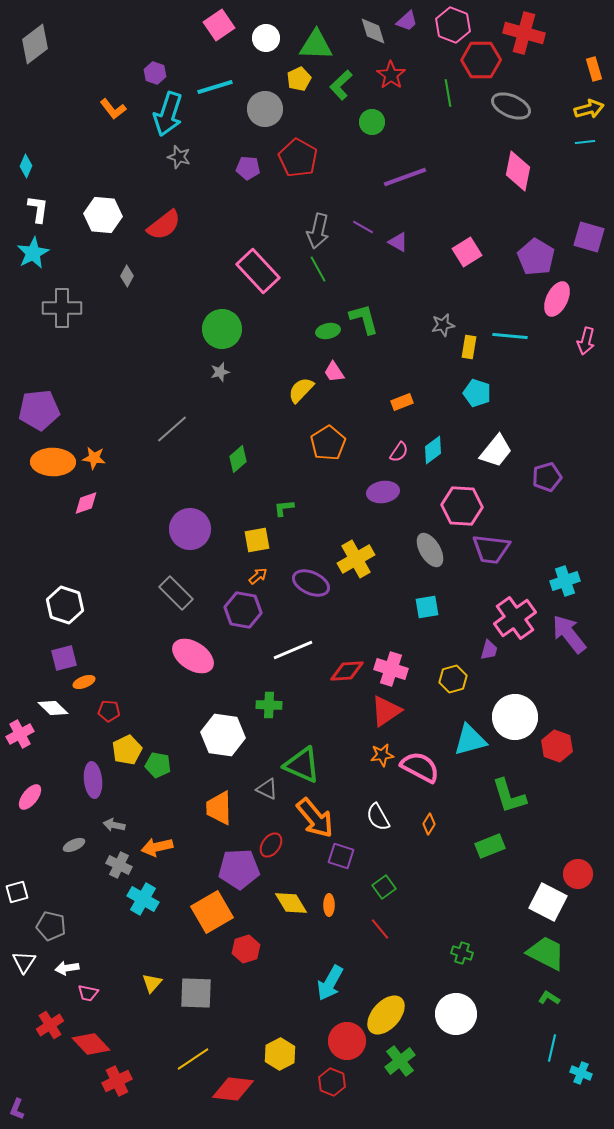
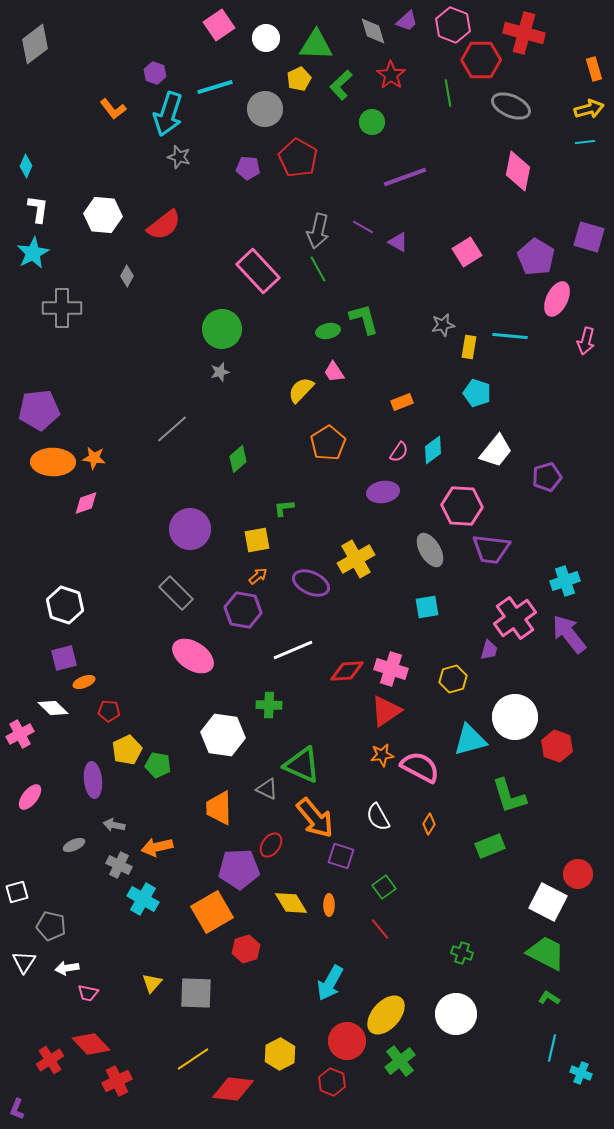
red cross at (50, 1025): moved 35 px down
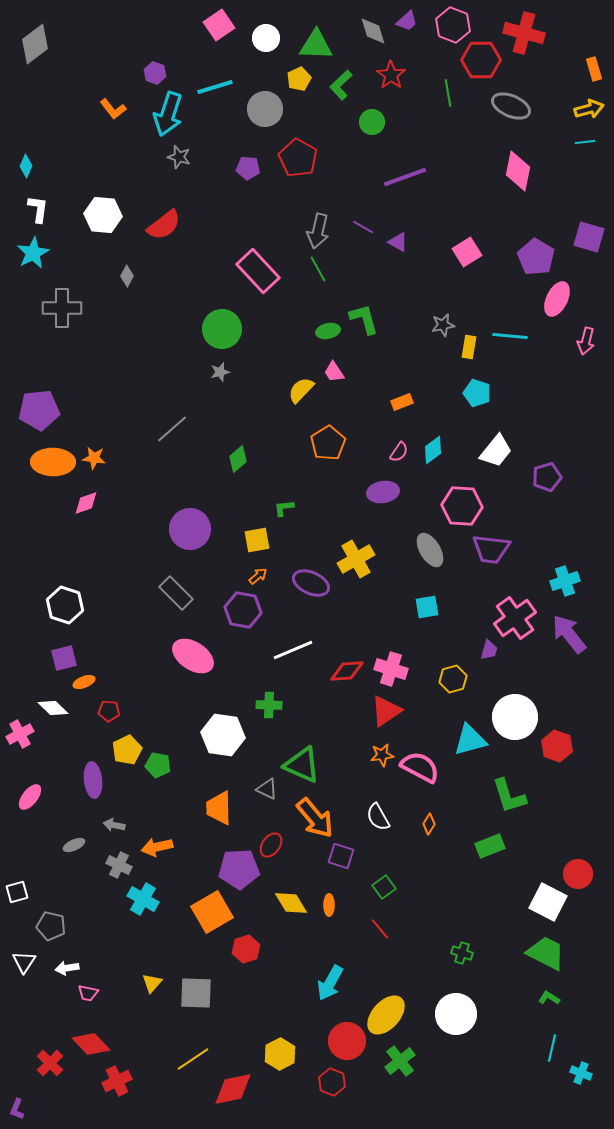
red cross at (50, 1060): moved 3 px down; rotated 12 degrees counterclockwise
red diamond at (233, 1089): rotated 18 degrees counterclockwise
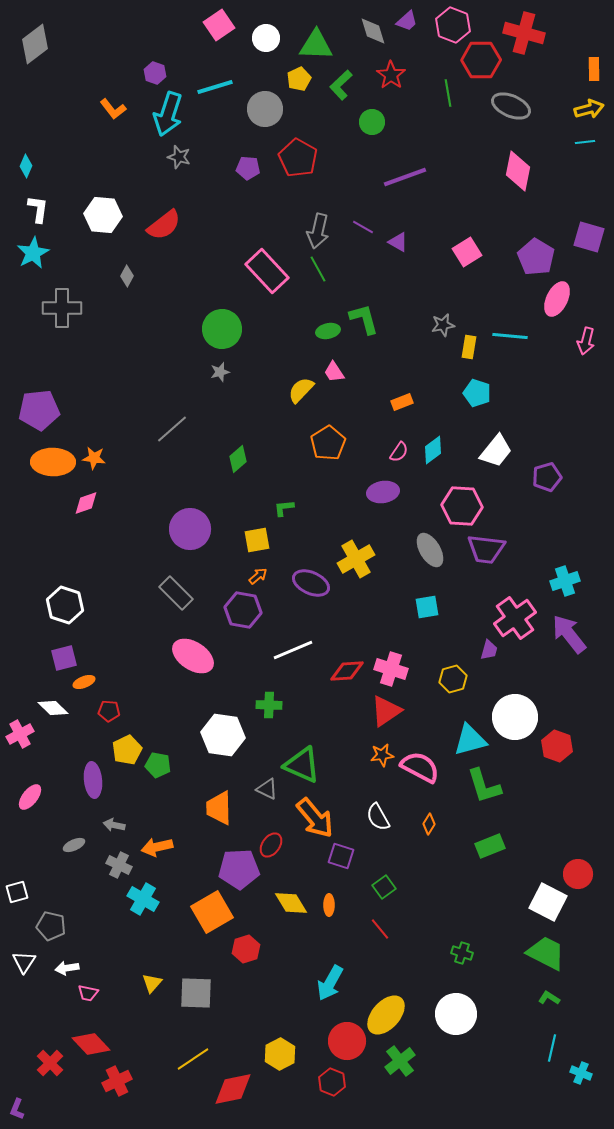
orange rectangle at (594, 69): rotated 15 degrees clockwise
pink rectangle at (258, 271): moved 9 px right
purple trapezoid at (491, 549): moved 5 px left
green L-shape at (509, 796): moved 25 px left, 10 px up
